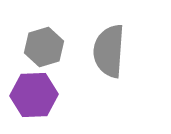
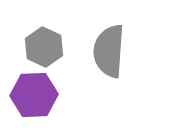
gray hexagon: rotated 18 degrees counterclockwise
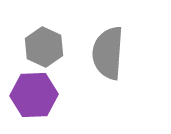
gray semicircle: moved 1 px left, 2 px down
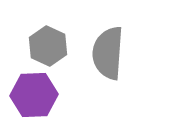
gray hexagon: moved 4 px right, 1 px up
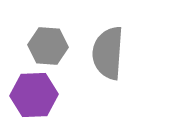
gray hexagon: rotated 21 degrees counterclockwise
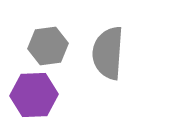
gray hexagon: rotated 12 degrees counterclockwise
